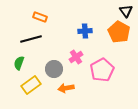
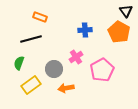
blue cross: moved 1 px up
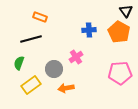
blue cross: moved 4 px right
pink pentagon: moved 18 px right, 3 px down; rotated 25 degrees clockwise
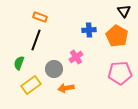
black triangle: moved 2 px left
orange pentagon: moved 2 px left, 4 px down
black line: moved 5 px right, 1 px down; rotated 55 degrees counterclockwise
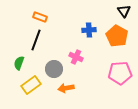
pink cross: rotated 32 degrees counterclockwise
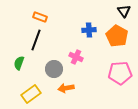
yellow rectangle: moved 9 px down
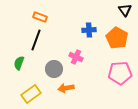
black triangle: moved 1 px right, 1 px up
orange pentagon: moved 2 px down
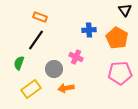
black line: rotated 15 degrees clockwise
yellow rectangle: moved 5 px up
